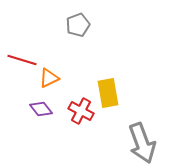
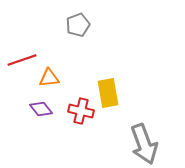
red line: rotated 36 degrees counterclockwise
orange triangle: rotated 20 degrees clockwise
red cross: rotated 15 degrees counterclockwise
gray arrow: moved 2 px right, 1 px down
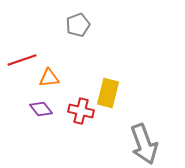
yellow rectangle: rotated 24 degrees clockwise
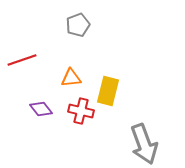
orange triangle: moved 22 px right
yellow rectangle: moved 2 px up
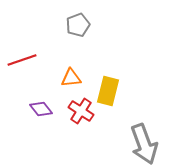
red cross: rotated 20 degrees clockwise
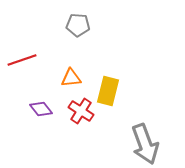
gray pentagon: rotated 25 degrees clockwise
gray arrow: moved 1 px right
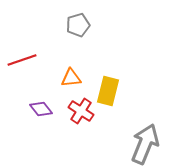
gray pentagon: rotated 20 degrees counterclockwise
gray arrow: rotated 138 degrees counterclockwise
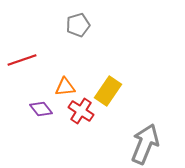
orange triangle: moved 6 px left, 9 px down
yellow rectangle: rotated 20 degrees clockwise
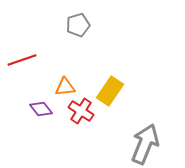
yellow rectangle: moved 2 px right
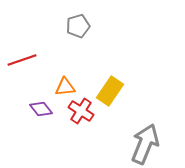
gray pentagon: moved 1 px down
